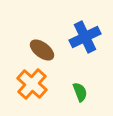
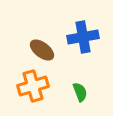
blue cross: moved 2 px left; rotated 16 degrees clockwise
orange cross: moved 1 px right, 2 px down; rotated 32 degrees clockwise
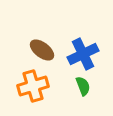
blue cross: moved 17 px down; rotated 16 degrees counterclockwise
green semicircle: moved 3 px right, 6 px up
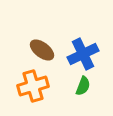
green semicircle: rotated 42 degrees clockwise
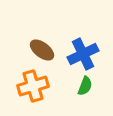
green semicircle: moved 2 px right
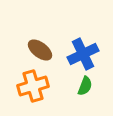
brown ellipse: moved 2 px left
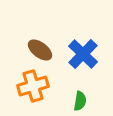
blue cross: rotated 20 degrees counterclockwise
green semicircle: moved 5 px left, 15 px down; rotated 12 degrees counterclockwise
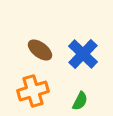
orange cross: moved 5 px down
green semicircle: rotated 18 degrees clockwise
